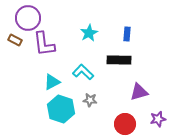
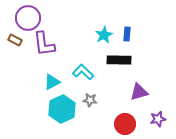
cyan star: moved 15 px right, 2 px down
cyan hexagon: moved 1 px right; rotated 16 degrees clockwise
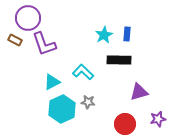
purple L-shape: rotated 12 degrees counterclockwise
gray star: moved 2 px left, 2 px down
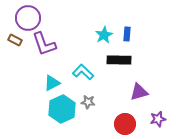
cyan triangle: moved 1 px down
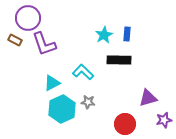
purple triangle: moved 9 px right, 6 px down
purple star: moved 6 px right, 1 px down
